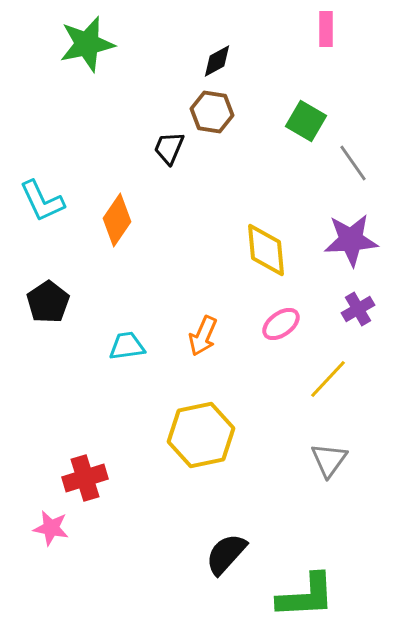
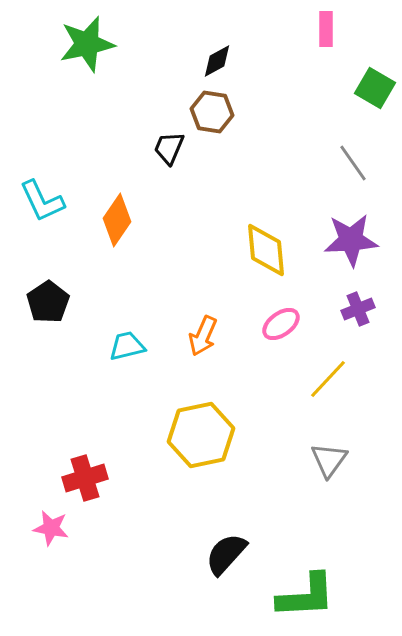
green square: moved 69 px right, 33 px up
purple cross: rotated 8 degrees clockwise
cyan trapezoid: rotated 6 degrees counterclockwise
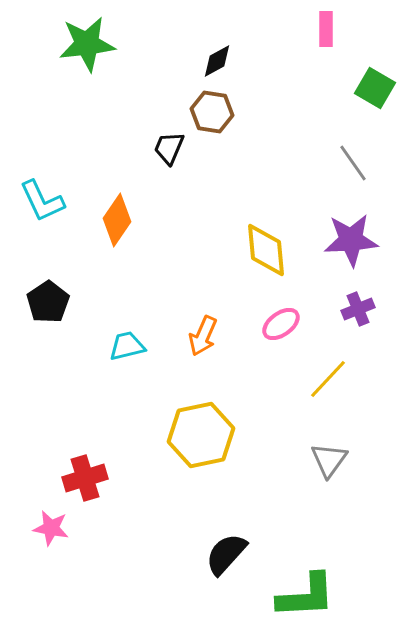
green star: rotated 6 degrees clockwise
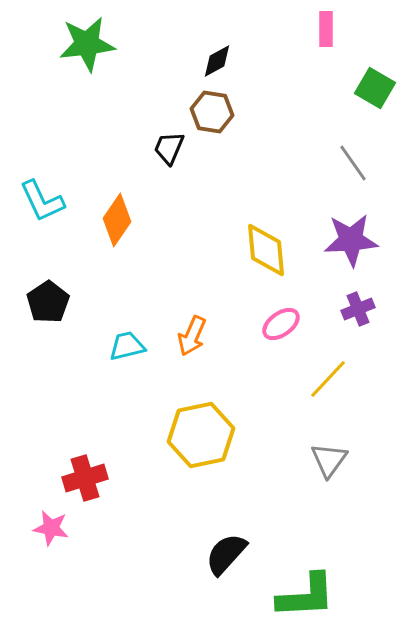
orange arrow: moved 11 px left
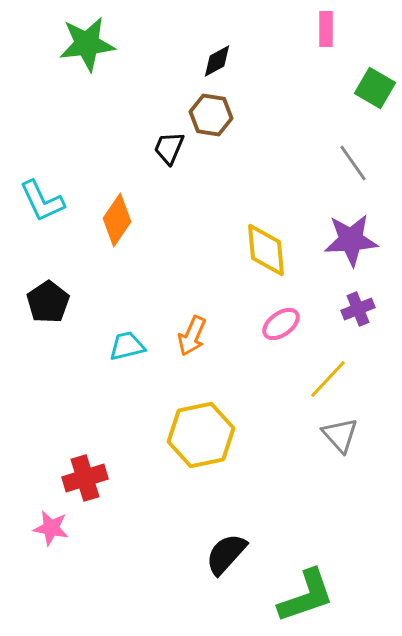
brown hexagon: moved 1 px left, 3 px down
gray triangle: moved 11 px right, 25 px up; rotated 18 degrees counterclockwise
green L-shape: rotated 16 degrees counterclockwise
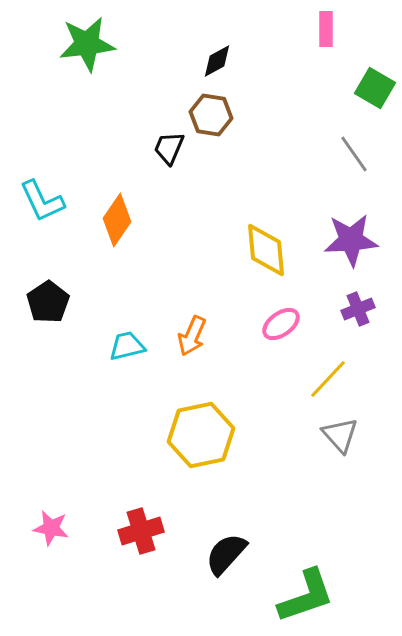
gray line: moved 1 px right, 9 px up
red cross: moved 56 px right, 53 px down
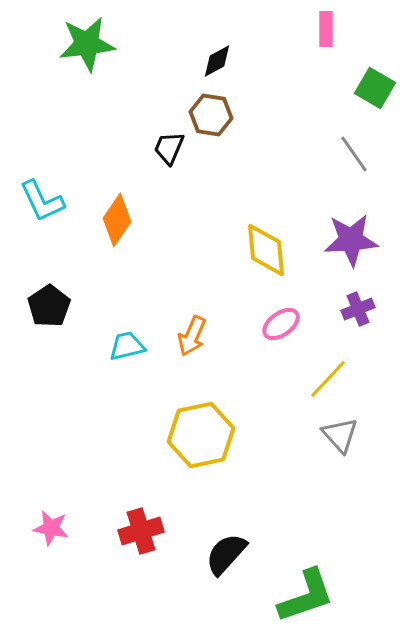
black pentagon: moved 1 px right, 4 px down
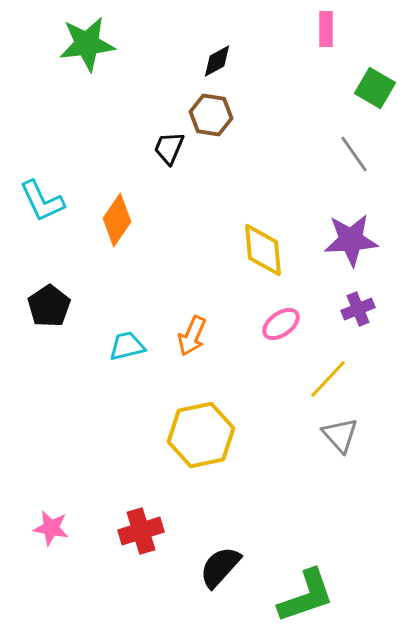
yellow diamond: moved 3 px left
black semicircle: moved 6 px left, 13 px down
